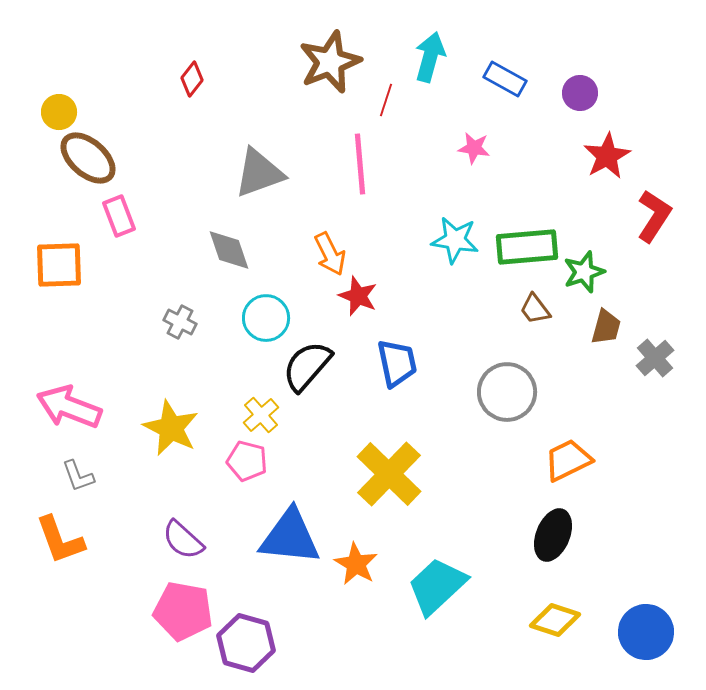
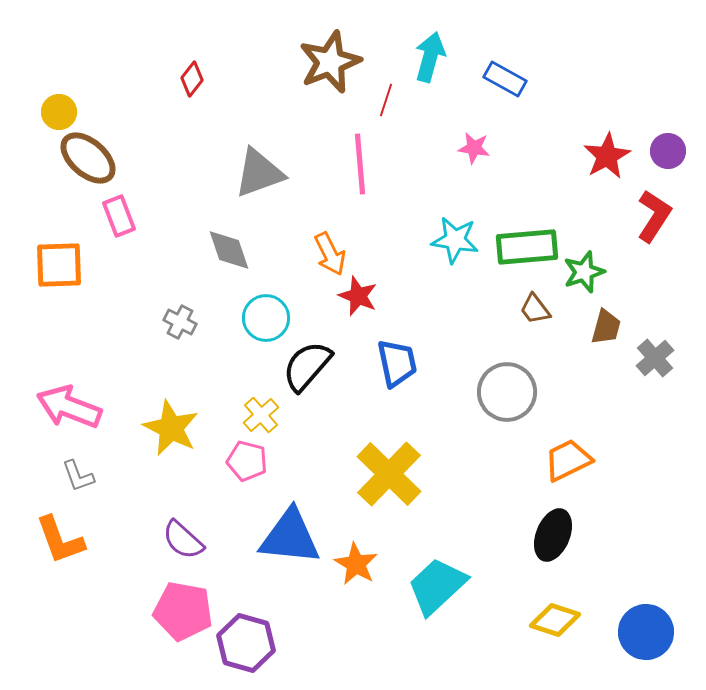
purple circle at (580, 93): moved 88 px right, 58 px down
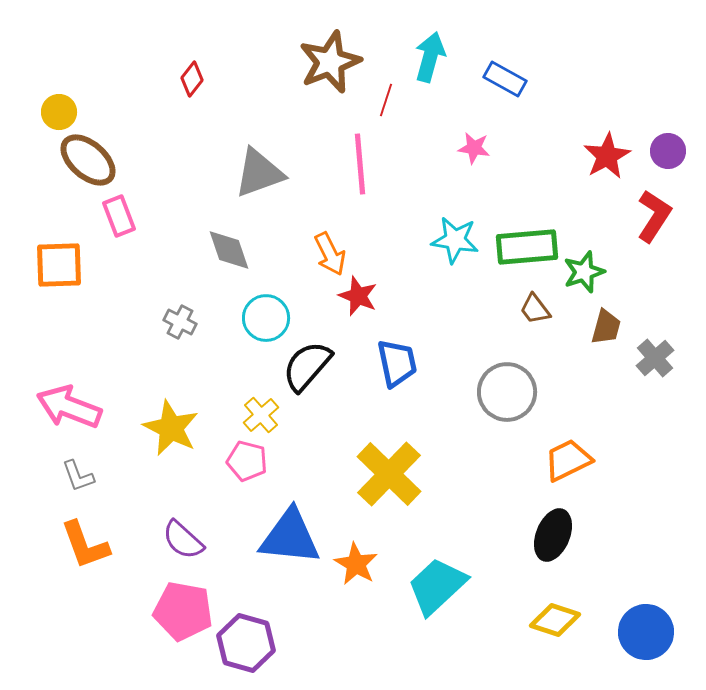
brown ellipse at (88, 158): moved 2 px down
orange L-shape at (60, 540): moved 25 px right, 5 px down
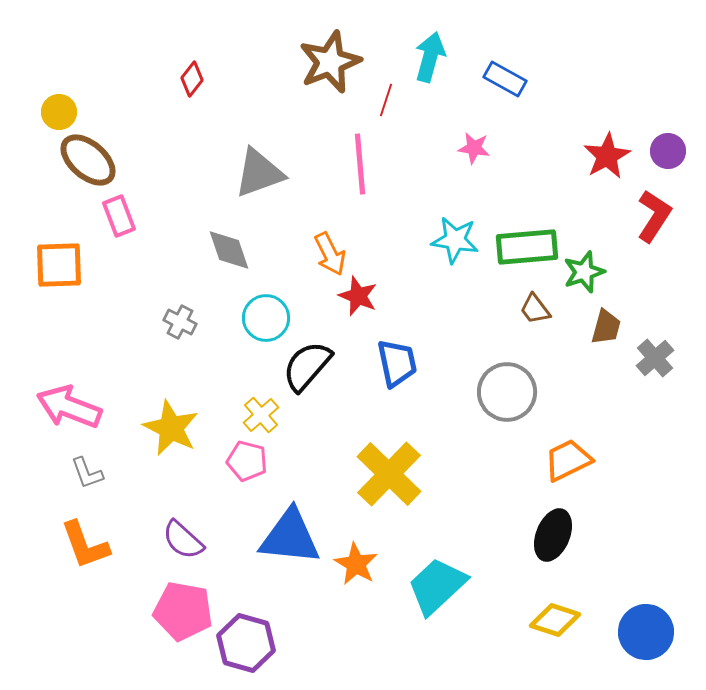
gray L-shape at (78, 476): moved 9 px right, 3 px up
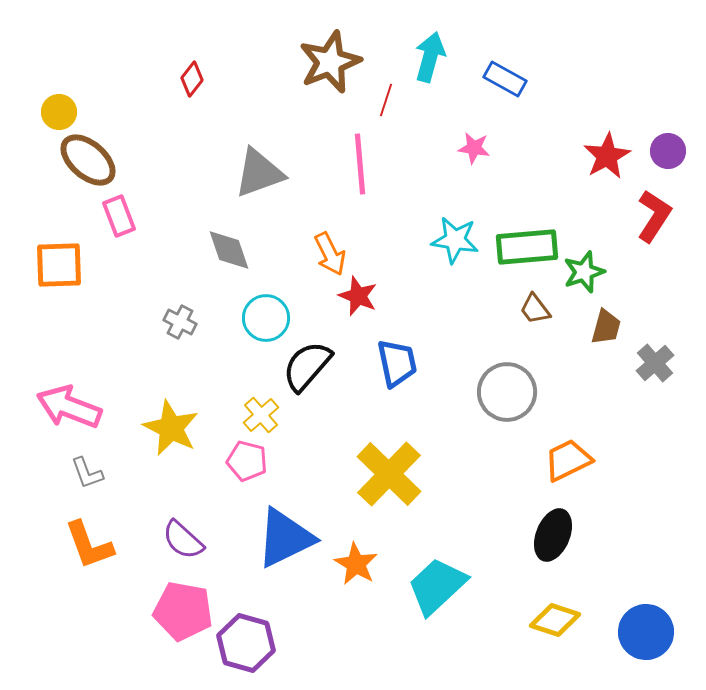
gray cross at (655, 358): moved 5 px down
blue triangle at (290, 537): moved 5 px left, 1 px down; rotated 32 degrees counterclockwise
orange L-shape at (85, 545): moved 4 px right
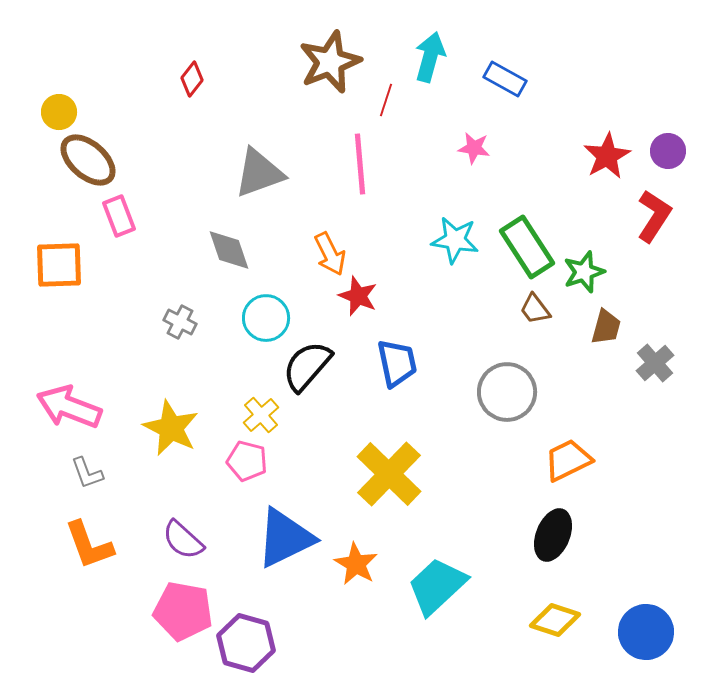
green rectangle at (527, 247): rotated 62 degrees clockwise
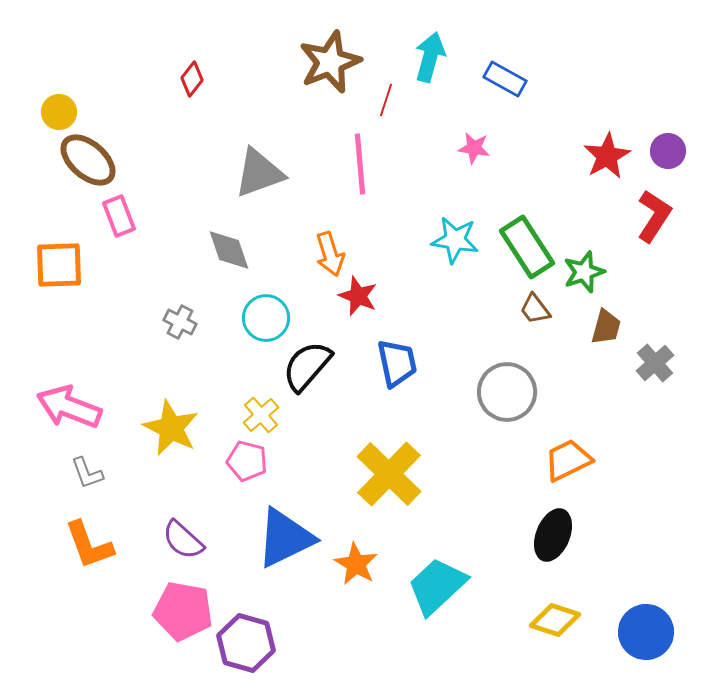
orange arrow at (330, 254): rotated 9 degrees clockwise
